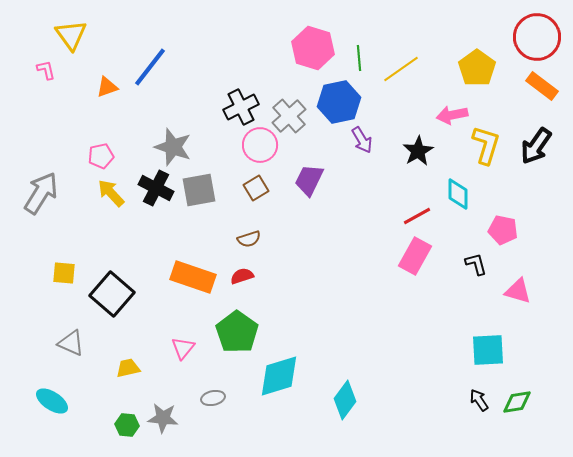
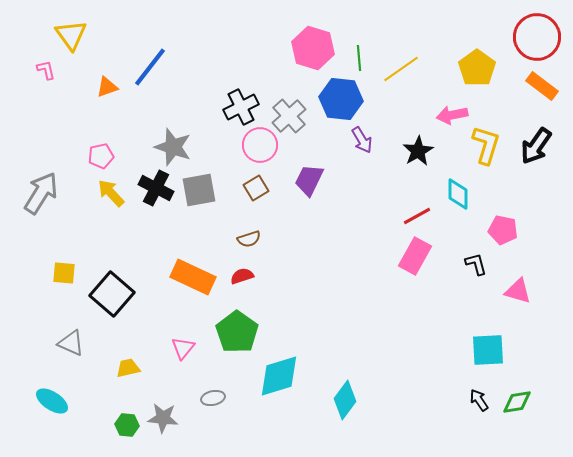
blue hexagon at (339, 102): moved 2 px right, 3 px up; rotated 18 degrees clockwise
orange rectangle at (193, 277): rotated 6 degrees clockwise
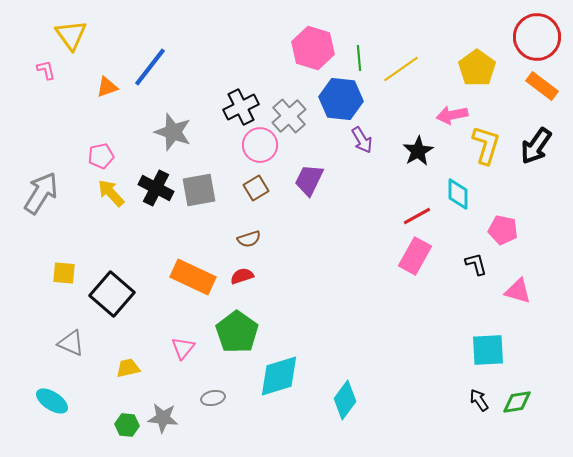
gray star at (173, 147): moved 15 px up
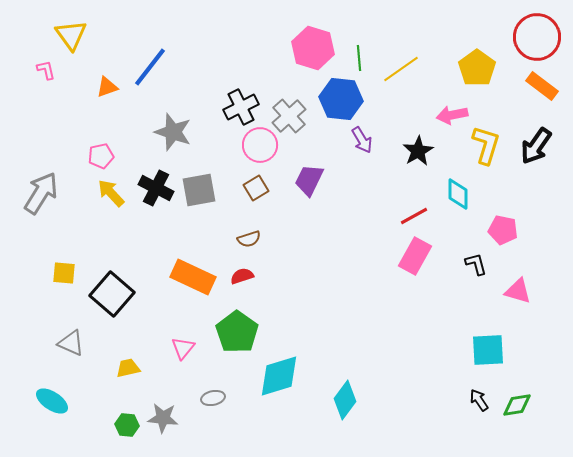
red line at (417, 216): moved 3 px left
green diamond at (517, 402): moved 3 px down
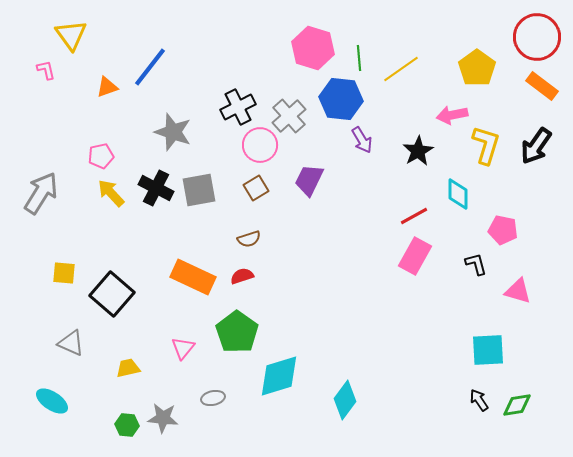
black cross at (241, 107): moved 3 px left
